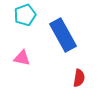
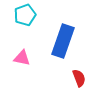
blue rectangle: moved 6 px down; rotated 48 degrees clockwise
red semicircle: rotated 30 degrees counterclockwise
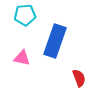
cyan pentagon: rotated 15 degrees clockwise
blue rectangle: moved 8 px left
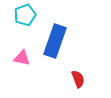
cyan pentagon: rotated 15 degrees counterclockwise
red semicircle: moved 1 px left, 1 px down
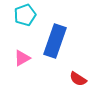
pink triangle: rotated 42 degrees counterclockwise
red semicircle: rotated 144 degrees clockwise
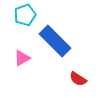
blue rectangle: rotated 64 degrees counterclockwise
